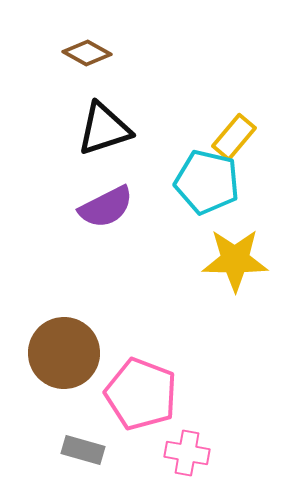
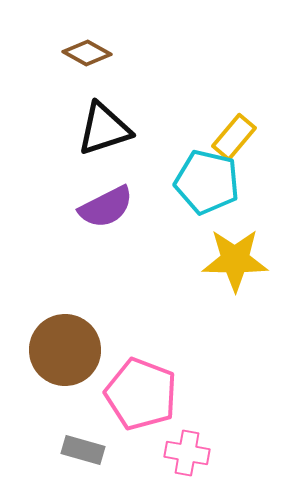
brown circle: moved 1 px right, 3 px up
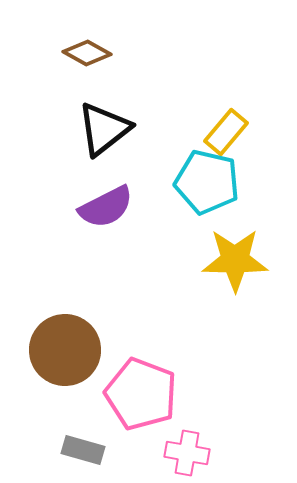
black triangle: rotated 20 degrees counterclockwise
yellow rectangle: moved 8 px left, 5 px up
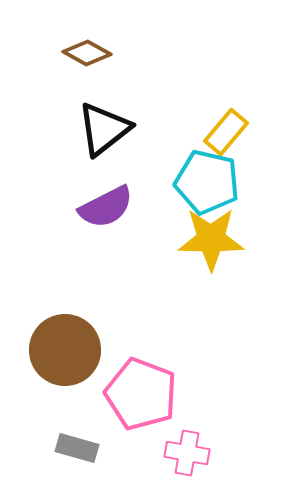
yellow star: moved 24 px left, 21 px up
gray rectangle: moved 6 px left, 2 px up
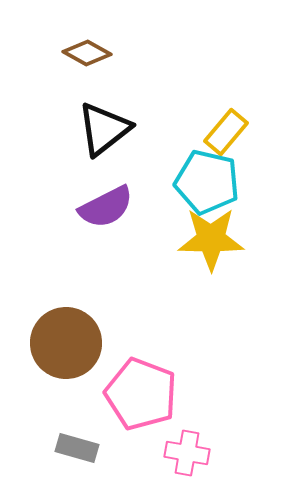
brown circle: moved 1 px right, 7 px up
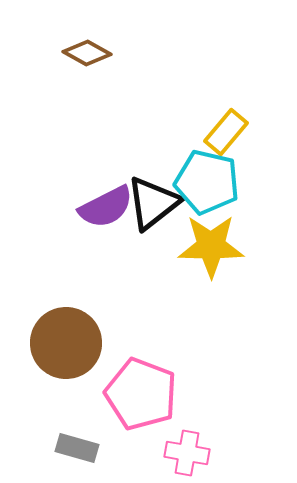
black triangle: moved 49 px right, 74 px down
yellow star: moved 7 px down
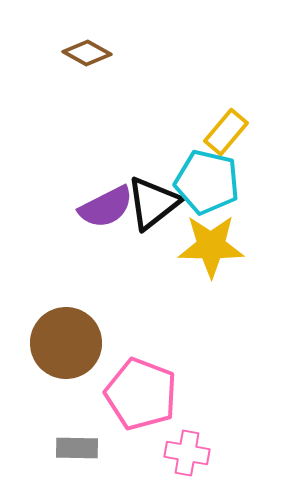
gray rectangle: rotated 15 degrees counterclockwise
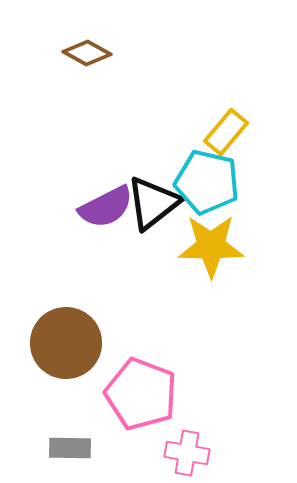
gray rectangle: moved 7 px left
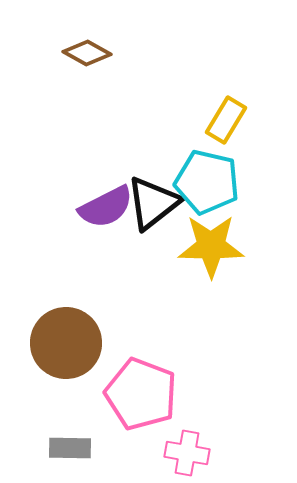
yellow rectangle: moved 12 px up; rotated 9 degrees counterclockwise
